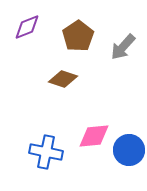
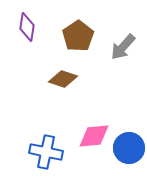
purple diamond: rotated 60 degrees counterclockwise
blue circle: moved 2 px up
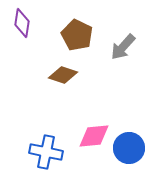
purple diamond: moved 5 px left, 4 px up
brown pentagon: moved 1 px left, 1 px up; rotated 12 degrees counterclockwise
brown diamond: moved 4 px up
